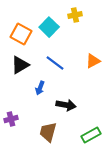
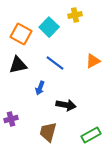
black triangle: moved 2 px left; rotated 18 degrees clockwise
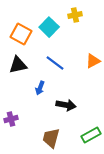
brown trapezoid: moved 3 px right, 6 px down
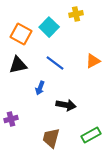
yellow cross: moved 1 px right, 1 px up
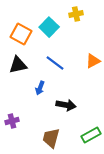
purple cross: moved 1 px right, 2 px down
